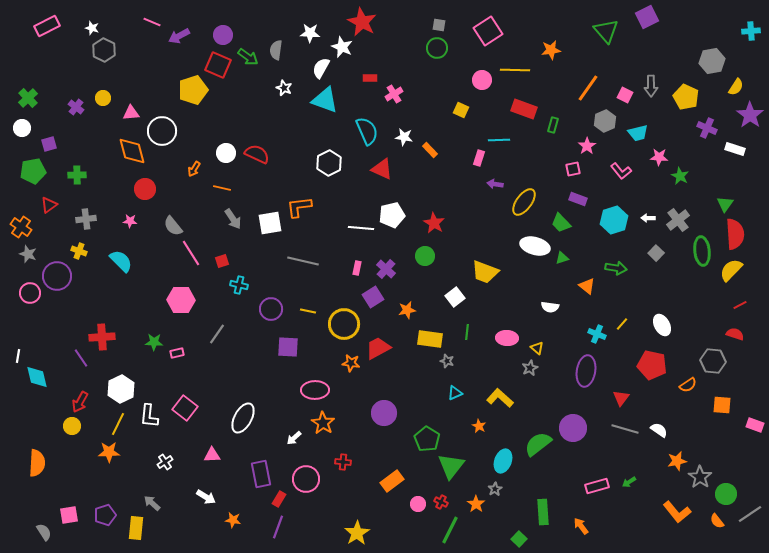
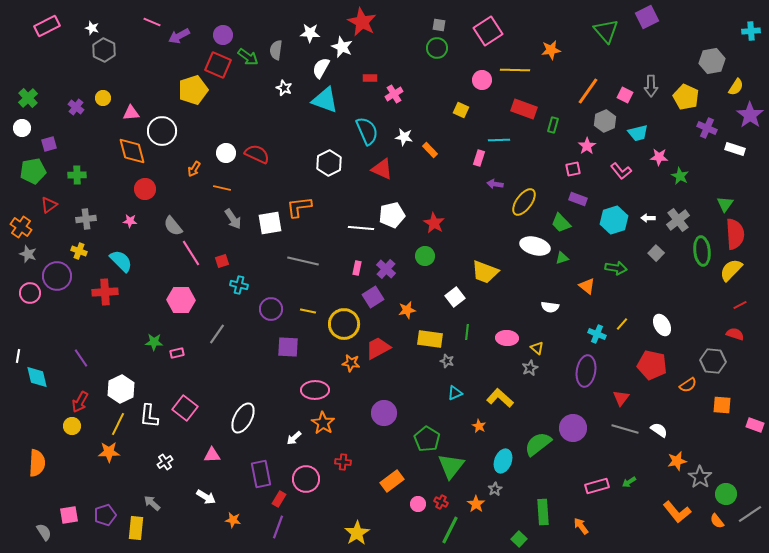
orange line at (588, 88): moved 3 px down
red cross at (102, 337): moved 3 px right, 45 px up
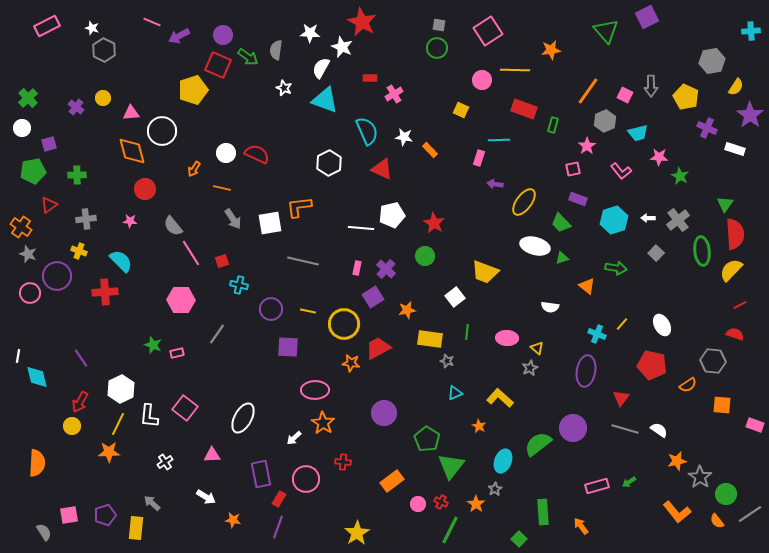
green star at (154, 342): moved 1 px left, 3 px down; rotated 18 degrees clockwise
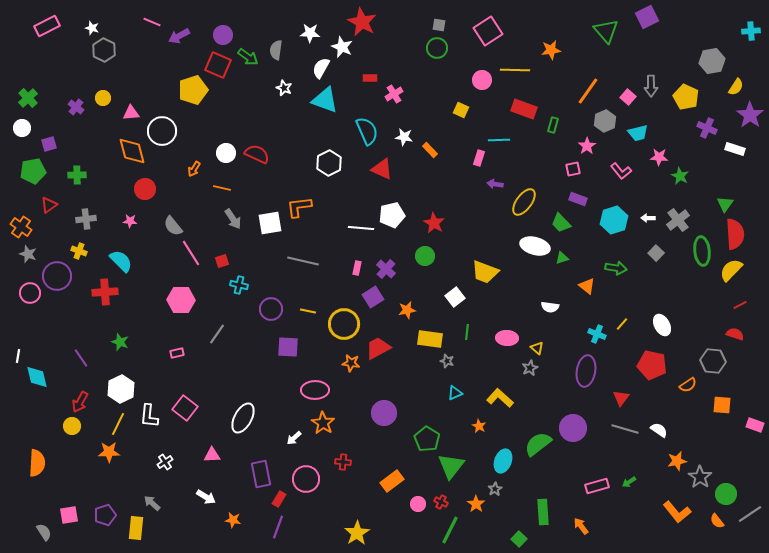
pink square at (625, 95): moved 3 px right, 2 px down; rotated 14 degrees clockwise
green star at (153, 345): moved 33 px left, 3 px up
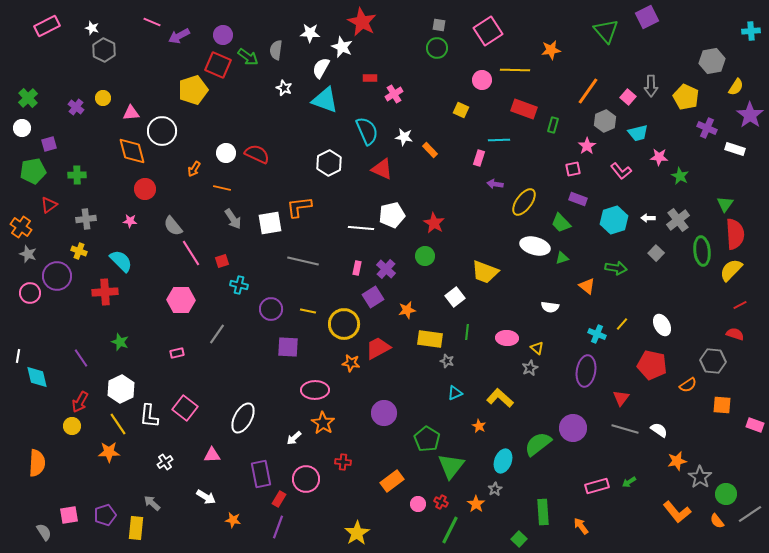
yellow line at (118, 424): rotated 60 degrees counterclockwise
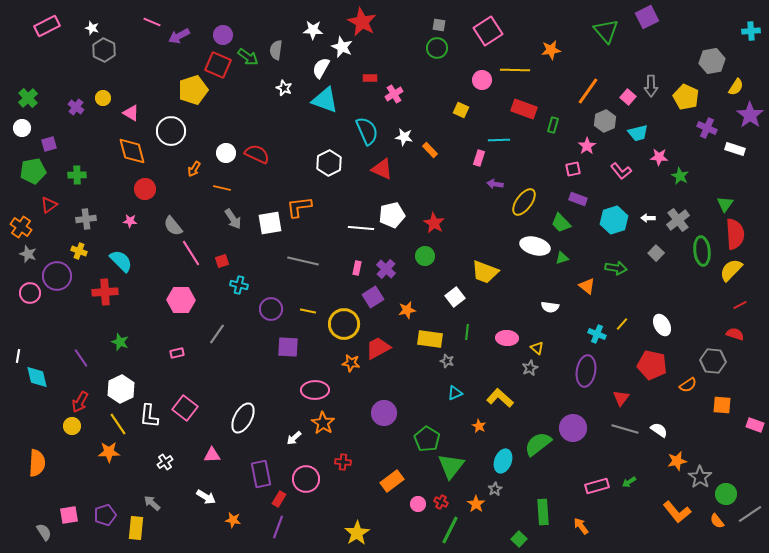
white star at (310, 33): moved 3 px right, 3 px up
pink triangle at (131, 113): rotated 36 degrees clockwise
white circle at (162, 131): moved 9 px right
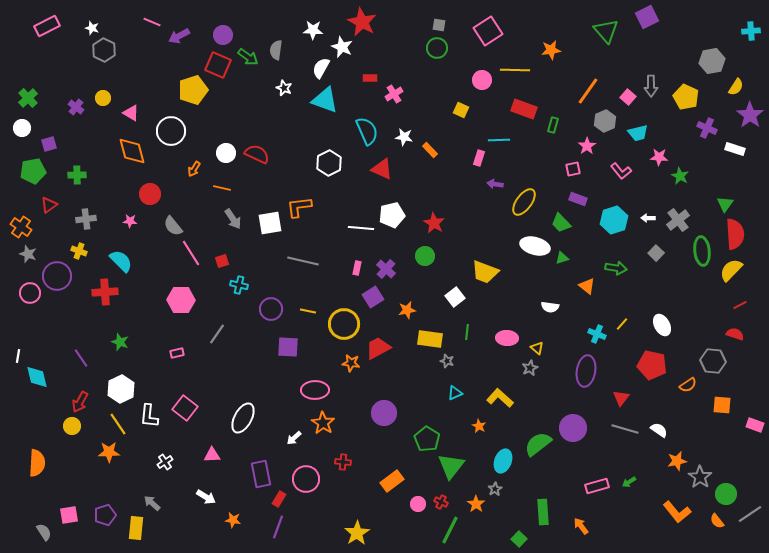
red circle at (145, 189): moved 5 px right, 5 px down
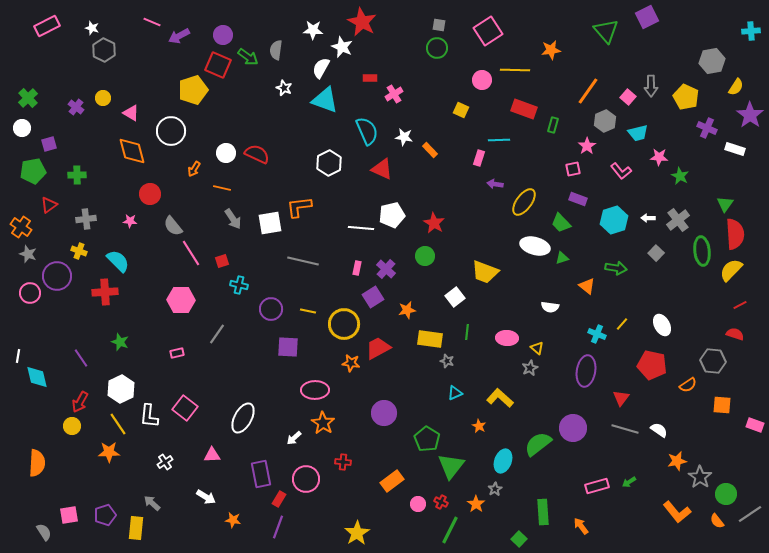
cyan semicircle at (121, 261): moved 3 px left
